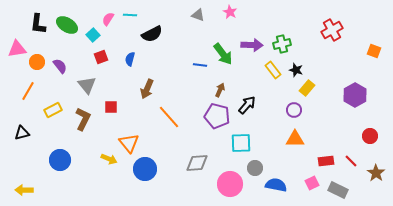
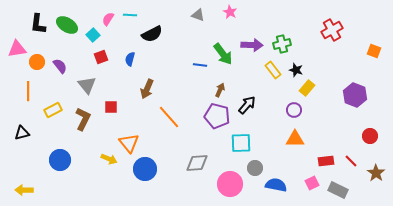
orange line at (28, 91): rotated 30 degrees counterclockwise
purple hexagon at (355, 95): rotated 10 degrees counterclockwise
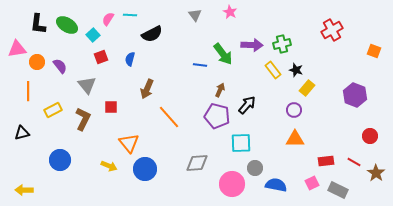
gray triangle at (198, 15): moved 3 px left; rotated 32 degrees clockwise
yellow arrow at (109, 159): moved 7 px down
red line at (351, 161): moved 3 px right, 1 px down; rotated 16 degrees counterclockwise
pink circle at (230, 184): moved 2 px right
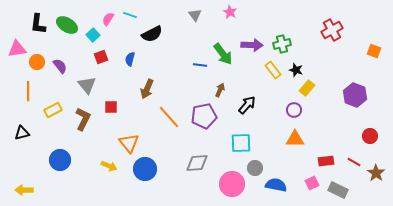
cyan line at (130, 15): rotated 16 degrees clockwise
purple pentagon at (217, 116): moved 13 px left; rotated 25 degrees counterclockwise
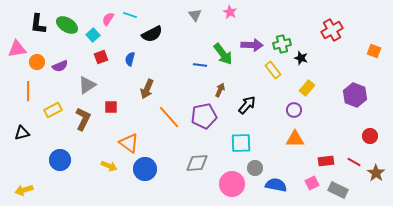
purple semicircle at (60, 66): rotated 105 degrees clockwise
black star at (296, 70): moved 5 px right, 12 px up
gray triangle at (87, 85): rotated 36 degrees clockwise
orange triangle at (129, 143): rotated 15 degrees counterclockwise
yellow arrow at (24, 190): rotated 18 degrees counterclockwise
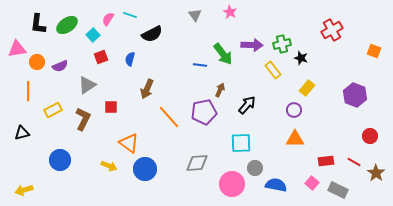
green ellipse at (67, 25): rotated 65 degrees counterclockwise
purple pentagon at (204, 116): moved 4 px up
pink square at (312, 183): rotated 24 degrees counterclockwise
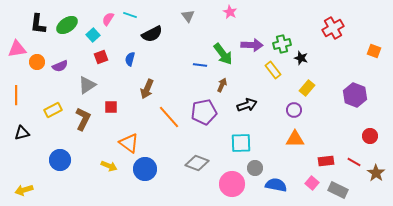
gray triangle at (195, 15): moved 7 px left, 1 px down
red cross at (332, 30): moved 1 px right, 2 px up
brown arrow at (220, 90): moved 2 px right, 5 px up
orange line at (28, 91): moved 12 px left, 4 px down
black arrow at (247, 105): rotated 30 degrees clockwise
gray diamond at (197, 163): rotated 25 degrees clockwise
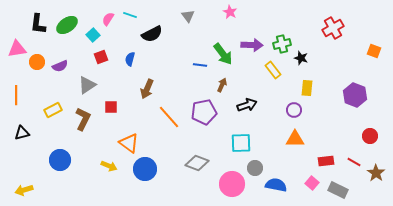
yellow rectangle at (307, 88): rotated 35 degrees counterclockwise
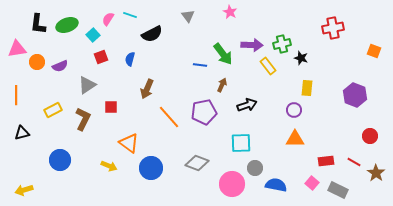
green ellipse at (67, 25): rotated 15 degrees clockwise
red cross at (333, 28): rotated 20 degrees clockwise
yellow rectangle at (273, 70): moved 5 px left, 4 px up
blue circle at (145, 169): moved 6 px right, 1 px up
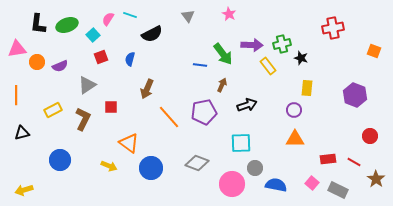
pink star at (230, 12): moved 1 px left, 2 px down
red rectangle at (326, 161): moved 2 px right, 2 px up
brown star at (376, 173): moved 6 px down
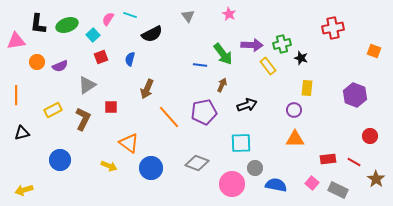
pink triangle at (17, 49): moved 1 px left, 8 px up
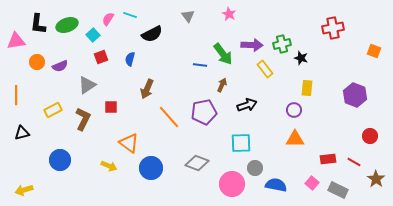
yellow rectangle at (268, 66): moved 3 px left, 3 px down
